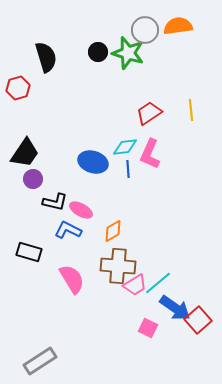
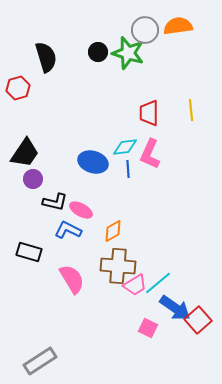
red trapezoid: rotated 56 degrees counterclockwise
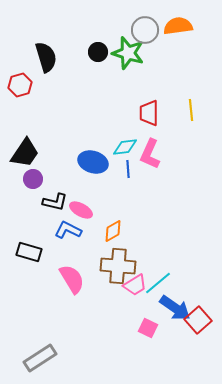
red hexagon: moved 2 px right, 3 px up
gray rectangle: moved 3 px up
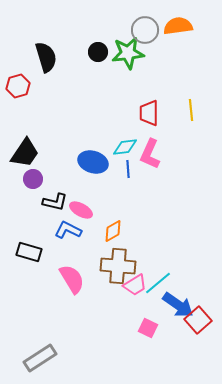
green star: rotated 24 degrees counterclockwise
red hexagon: moved 2 px left, 1 px down
blue arrow: moved 3 px right, 3 px up
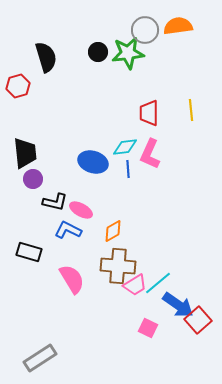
black trapezoid: rotated 40 degrees counterclockwise
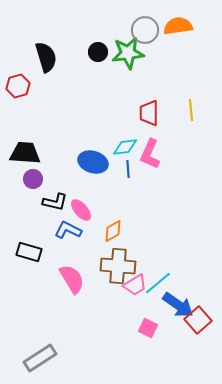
black trapezoid: rotated 80 degrees counterclockwise
pink ellipse: rotated 20 degrees clockwise
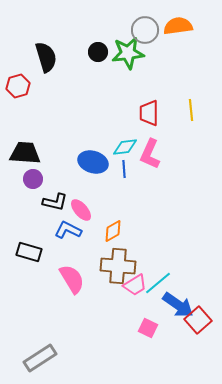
blue line: moved 4 px left
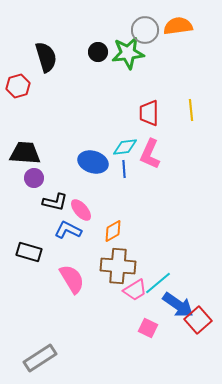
purple circle: moved 1 px right, 1 px up
pink trapezoid: moved 5 px down
